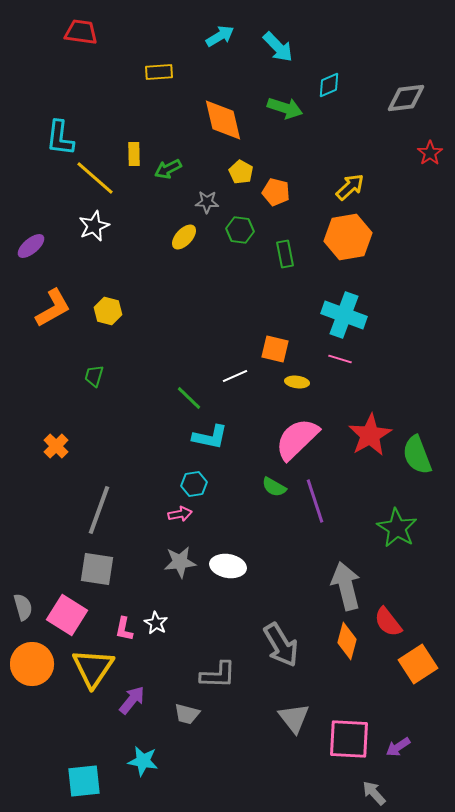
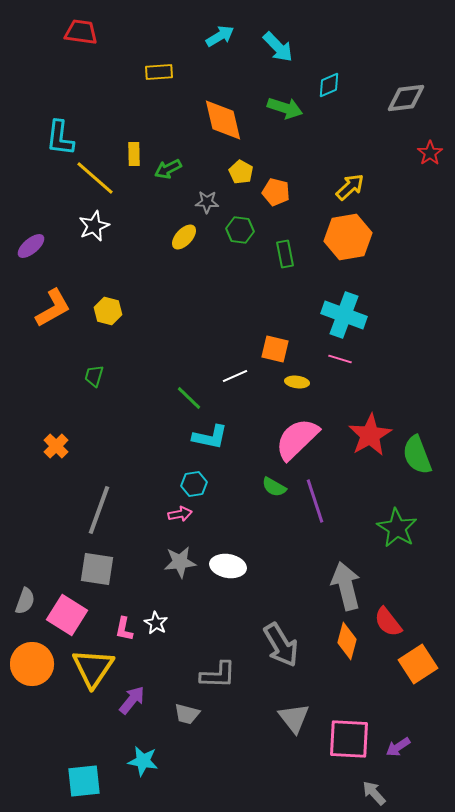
gray semicircle at (23, 607): moved 2 px right, 6 px up; rotated 36 degrees clockwise
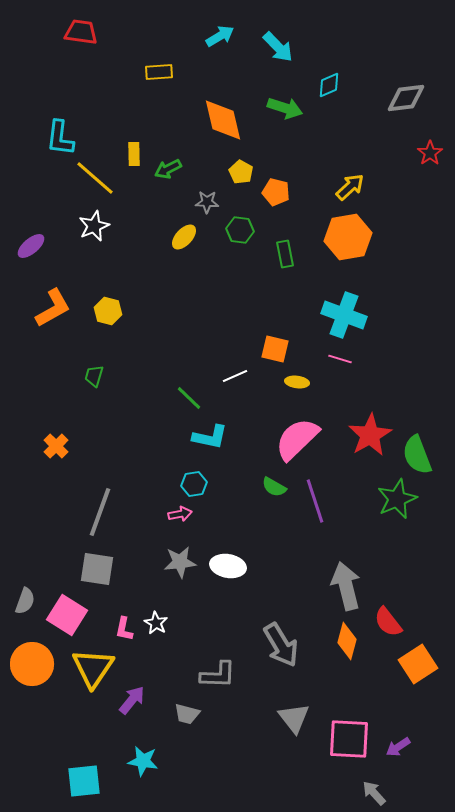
gray line at (99, 510): moved 1 px right, 2 px down
green star at (397, 528): moved 29 px up; rotated 18 degrees clockwise
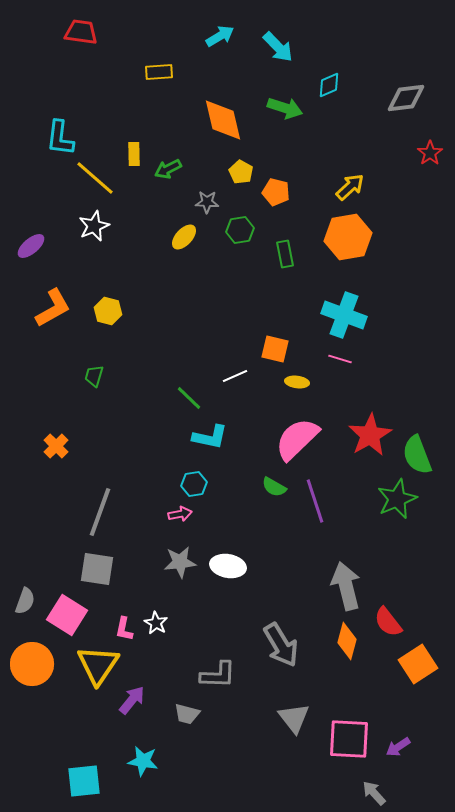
green hexagon at (240, 230): rotated 16 degrees counterclockwise
yellow triangle at (93, 668): moved 5 px right, 3 px up
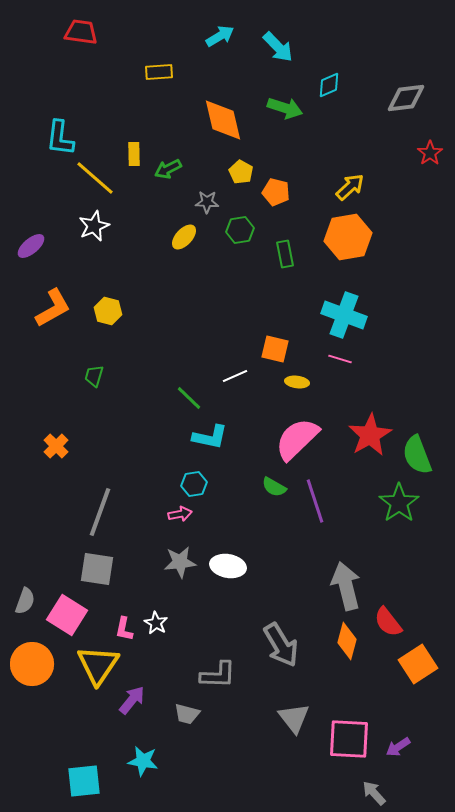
green star at (397, 499): moved 2 px right, 4 px down; rotated 12 degrees counterclockwise
